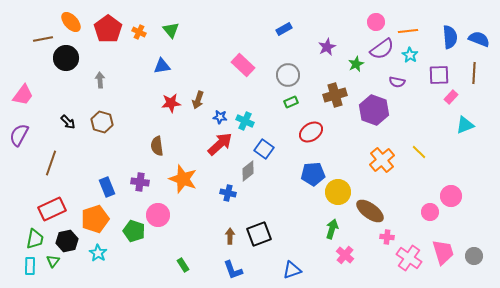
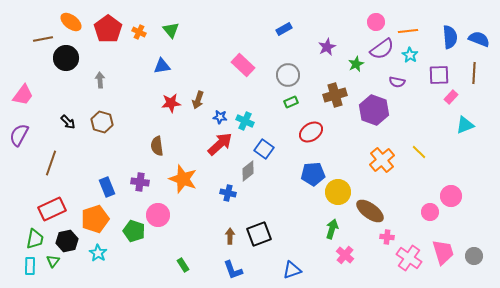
orange ellipse at (71, 22): rotated 10 degrees counterclockwise
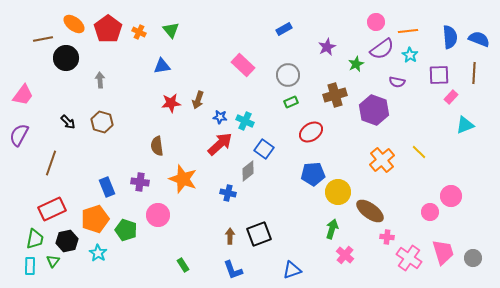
orange ellipse at (71, 22): moved 3 px right, 2 px down
green pentagon at (134, 231): moved 8 px left, 1 px up
gray circle at (474, 256): moved 1 px left, 2 px down
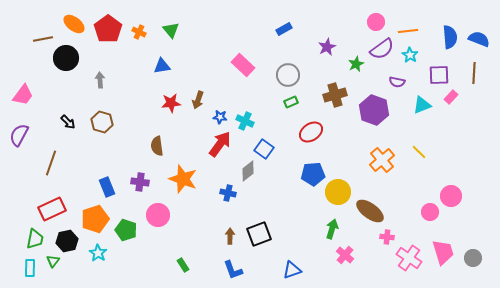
cyan triangle at (465, 125): moved 43 px left, 20 px up
red arrow at (220, 144): rotated 12 degrees counterclockwise
cyan rectangle at (30, 266): moved 2 px down
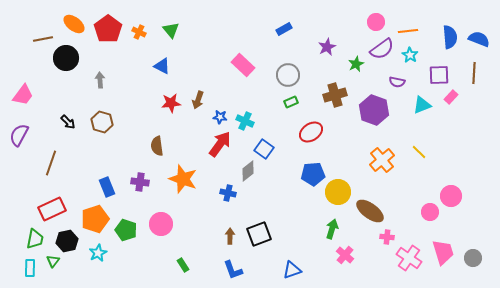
blue triangle at (162, 66): rotated 36 degrees clockwise
pink circle at (158, 215): moved 3 px right, 9 px down
cyan star at (98, 253): rotated 12 degrees clockwise
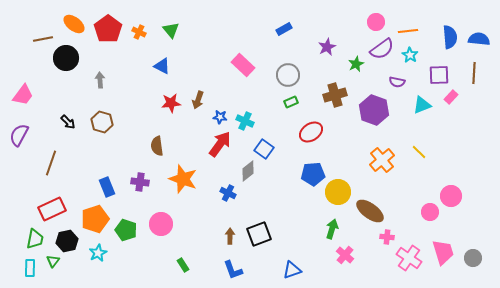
blue semicircle at (479, 39): rotated 15 degrees counterclockwise
blue cross at (228, 193): rotated 14 degrees clockwise
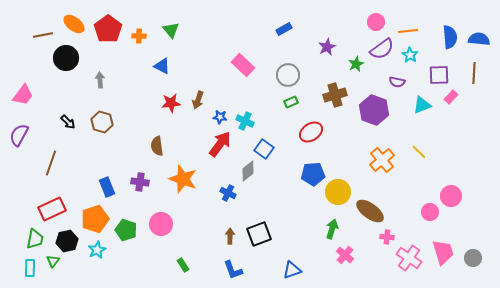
orange cross at (139, 32): moved 4 px down; rotated 24 degrees counterclockwise
brown line at (43, 39): moved 4 px up
cyan star at (98, 253): moved 1 px left, 3 px up
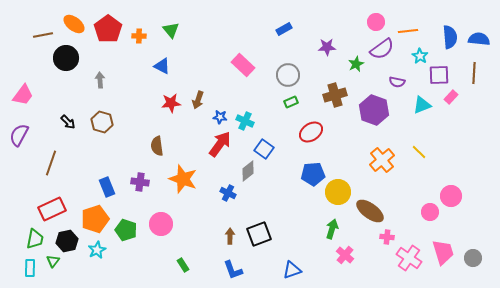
purple star at (327, 47): rotated 24 degrees clockwise
cyan star at (410, 55): moved 10 px right, 1 px down
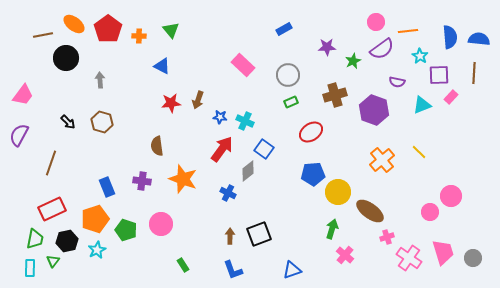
green star at (356, 64): moved 3 px left, 3 px up
red arrow at (220, 144): moved 2 px right, 5 px down
purple cross at (140, 182): moved 2 px right, 1 px up
pink cross at (387, 237): rotated 24 degrees counterclockwise
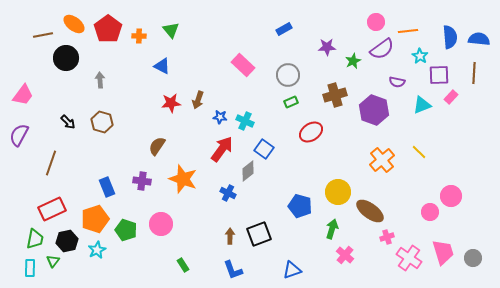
brown semicircle at (157, 146): rotated 42 degrees clockwise
blue pentagon at (313, 174): moved 13 px left, 32 px down; rotated 20 degrees clockwise
